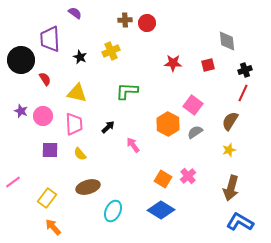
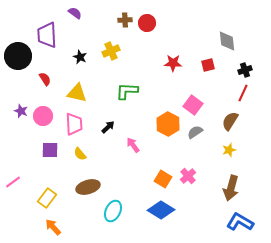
purple trapezoid: moved 3 px left, 4 px up
black circle: moved 3 px left, 4 px up
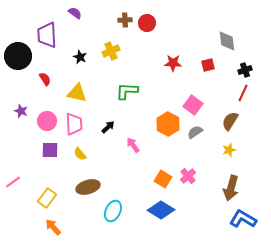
pink circle: moved 4 px right, 5 px down
blue L-shape: moved 3 px right, 3 px up
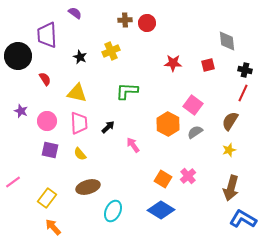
black cross: rotated 32 degrees clockwise
pink trapezoid: moved 5 px right, 1 px up
purple square: rotated 12 degrees clockwise
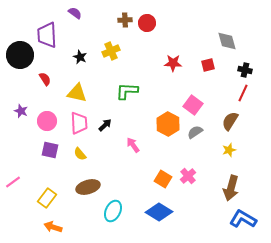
gray diamond: rotated 10 degrees counterclockwise
black circle: moved 2 px right, 1 px up
black arrow: moved 3 px left, 2 px up
blue diamond: moved 2 px left, 2 px down
orange arrow: rotated 30 degrees counterclockwise
